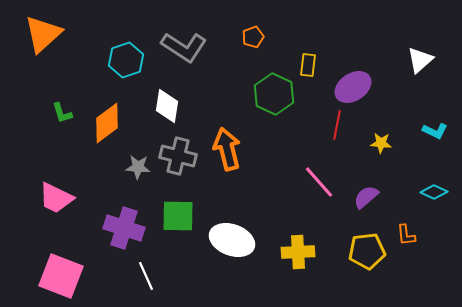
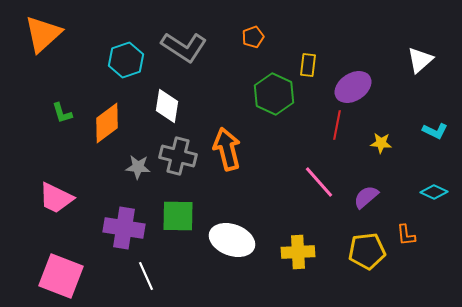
purple cross: rotated 9 degrees counterclockwise
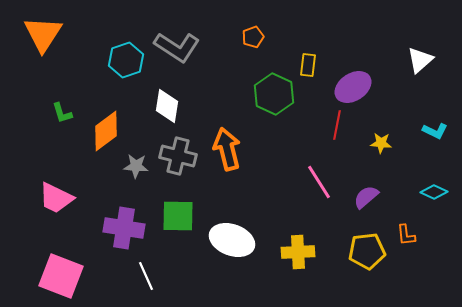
orange triangle: rotated 15 degrees counterclockwise
gray L-shape: moved 7 px left
orange diamond: moved 1 px left, 8 px down
gray star: moved 2 px left, 1 px up
pink line: rotated 9 degrees clockwise
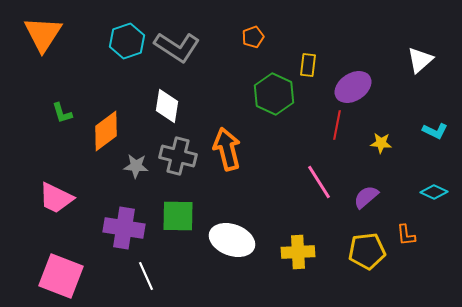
cyan hexagon: moved 1 px right, 19 px up
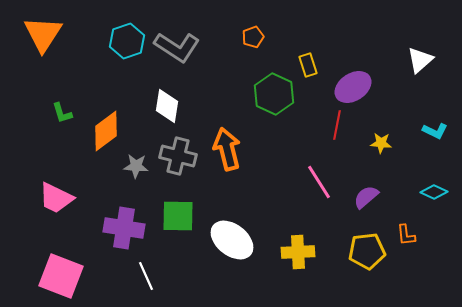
yellow rectangle: rotated 25 degrees counterclockwise
white ellipse: rotated 18 degrees clockwise
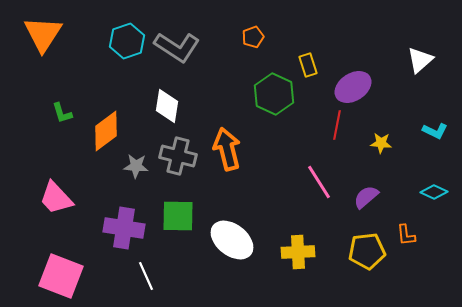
pink trapezoid: rotated 21 degrees clockwise
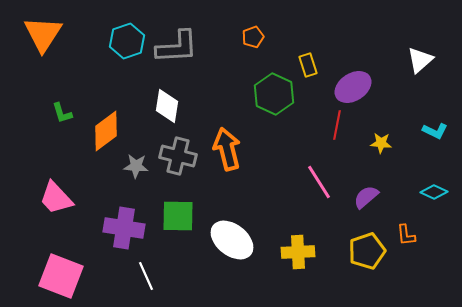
gray L-shape: rotated 36 degrees counterclockwise
yellow pentagon: rotated 12 degrees counterclockwise
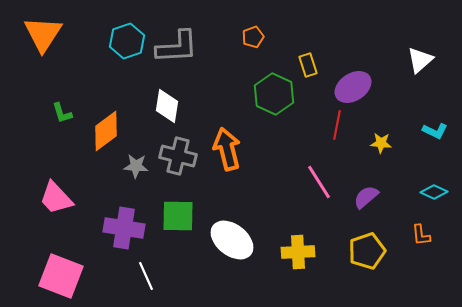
orange L-shape: moved 15 px right
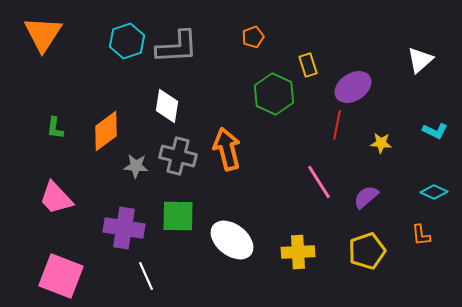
green L-shape: moved 7 px left, 15 px down; rotated 25 degrees clockwise
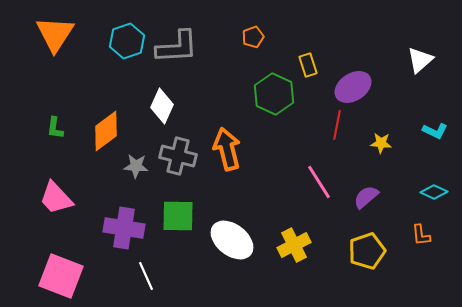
orange triangle: moved 12 px right
white diamond: moved 5 px left; rotated 16 degrees clockwise
yellow cross: moved 4 px left, 7 px up; rotated 24 degrees counterclockwise
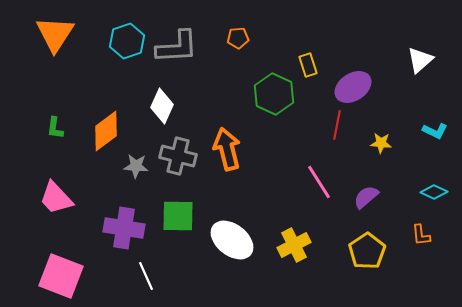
orange pentagon: moved 15 px left, 1 px down; rotated 15 degrees clockwise
yellow pentagon: rotated 15 degrees counterclockwise
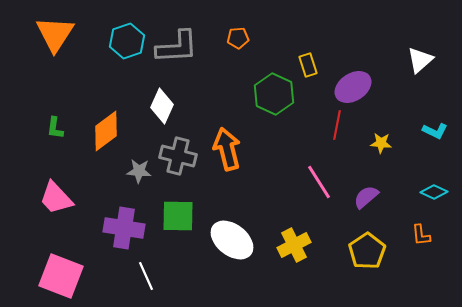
gray star: moved 3 px right, 5 px down
